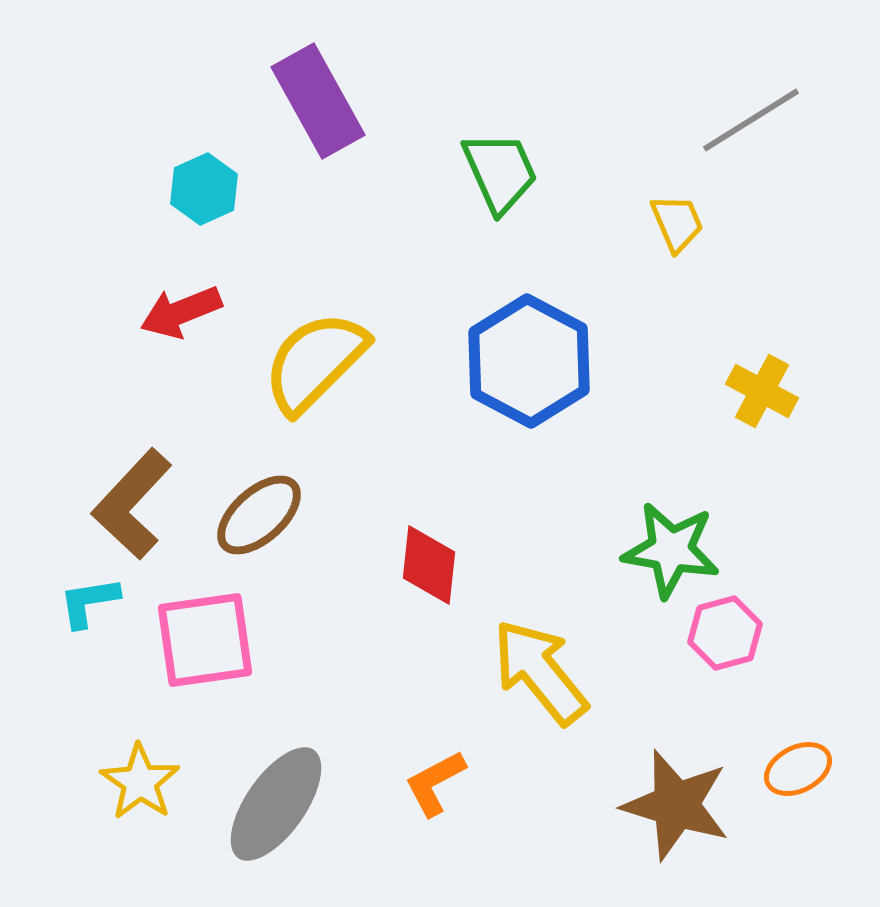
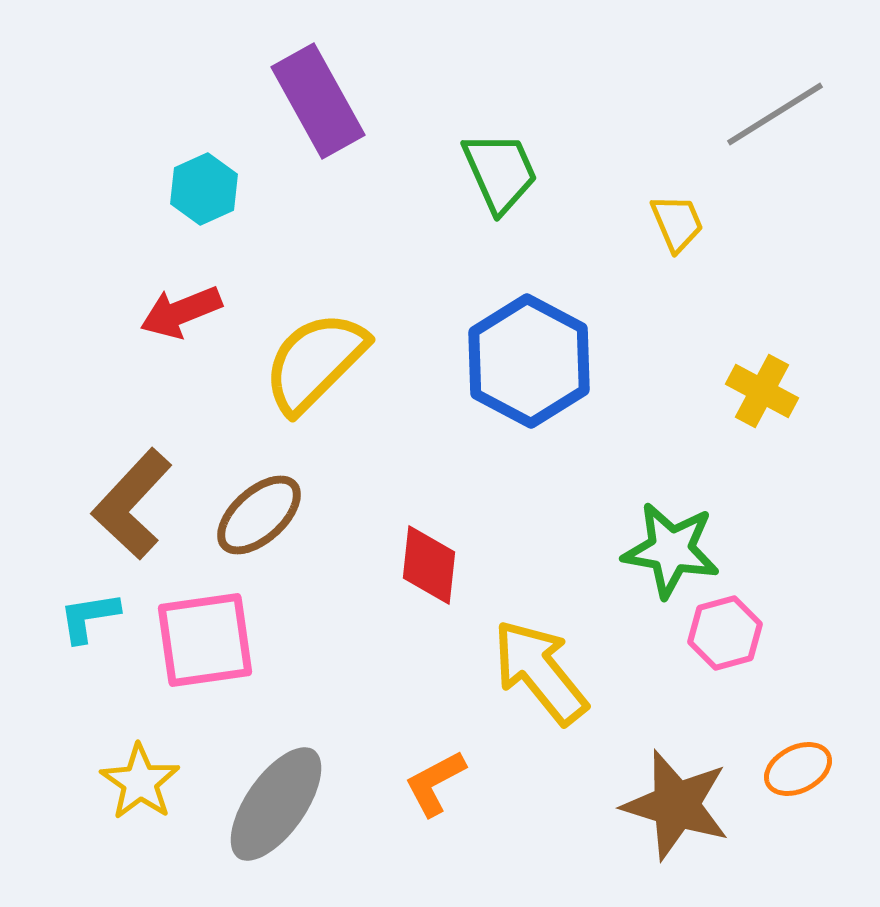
gray line: moved 24 px right, 6 px up
cyan L-shape: moved 15 px down
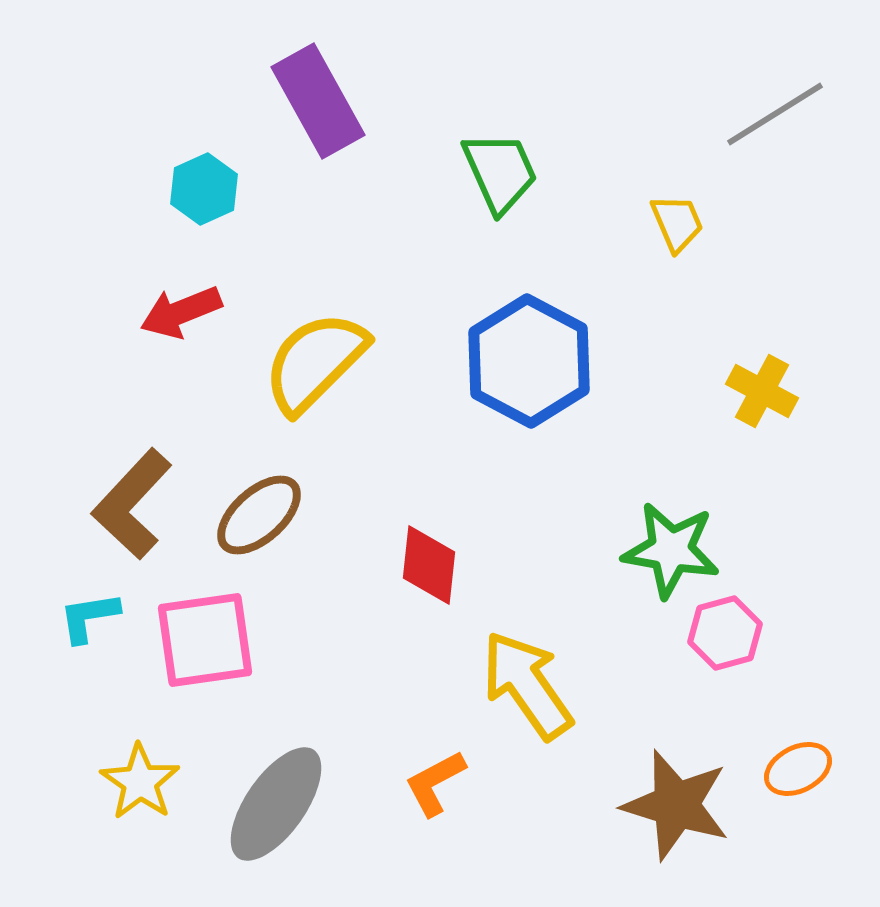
yellow arrow: moved 13 px left, 13 px down; rotated 4 degrees clockwise
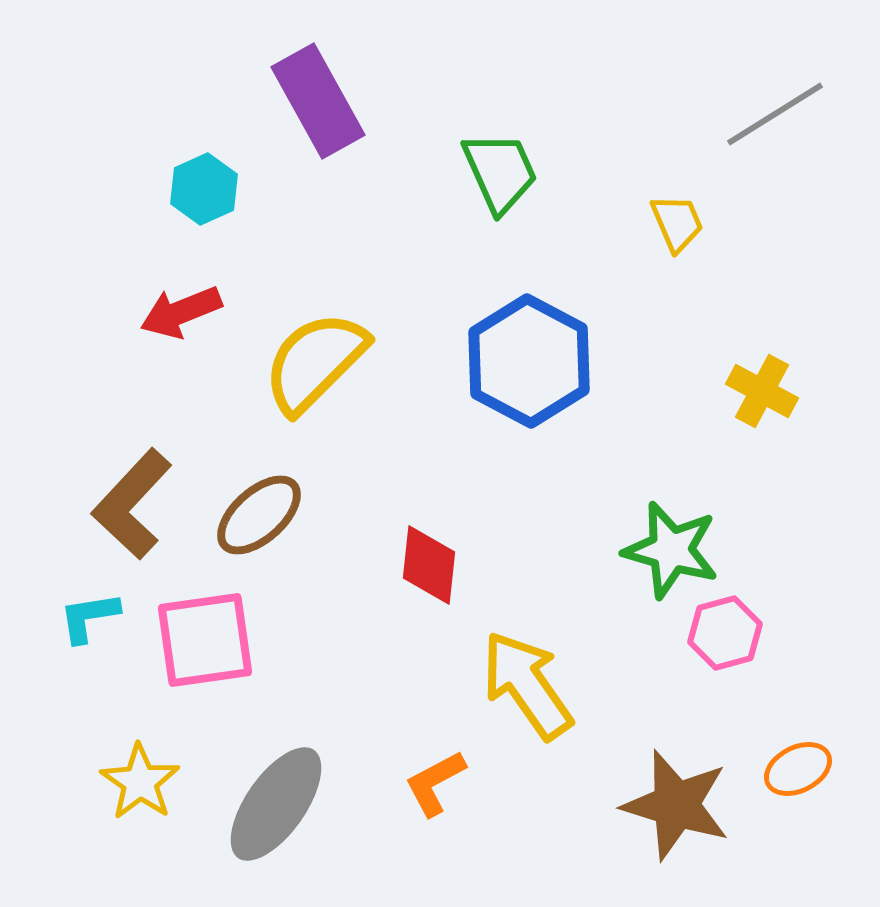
green star: rotated 6 degrees clockwise
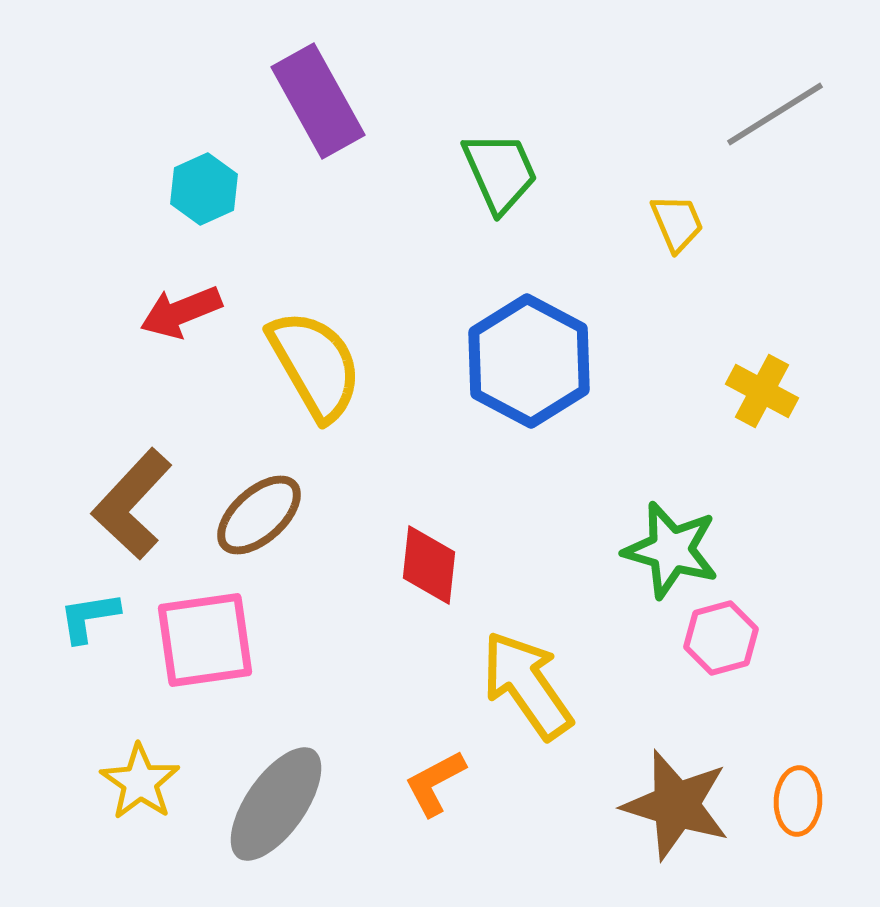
yellow semicircle: moved 3 px down; rotated 105 degrees clockwise
pink hexagon: moved 4 px left, 5 px down
orange ellipse: moved 32 px down; rotated 60 degrees counterclockwise
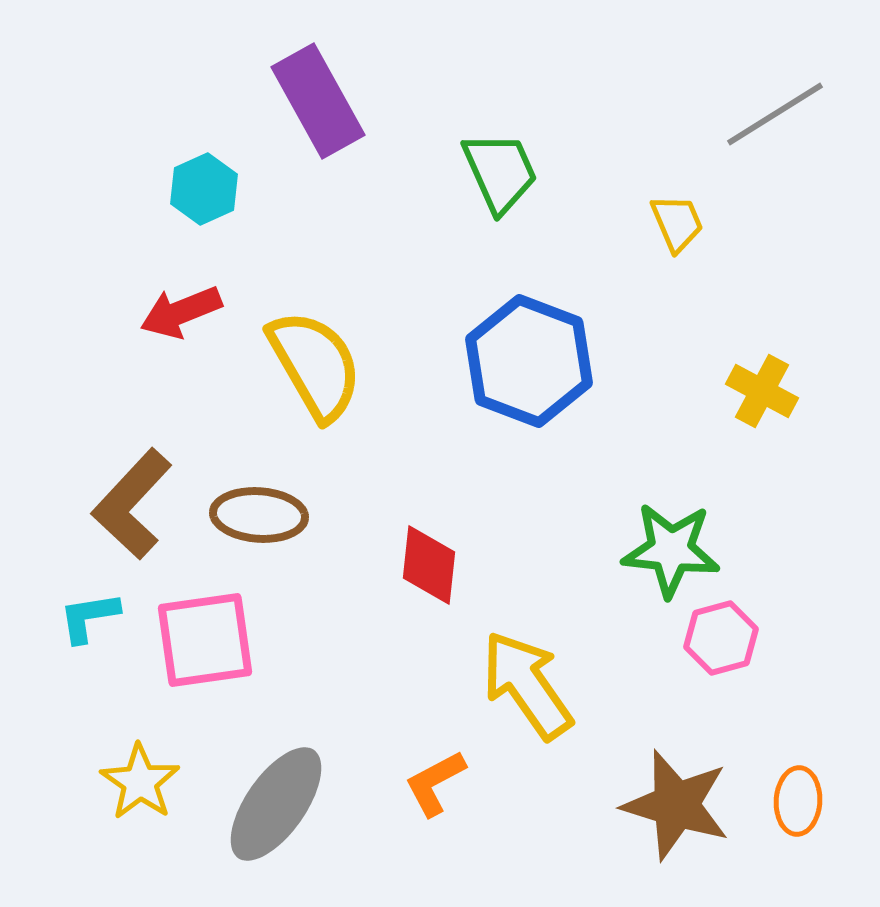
blue hexagon: rotated 7 degrees counterclockwise
brown ellipse: rotated 46 degrees clockwise
green star: rotated 10 degrees counterclockwise
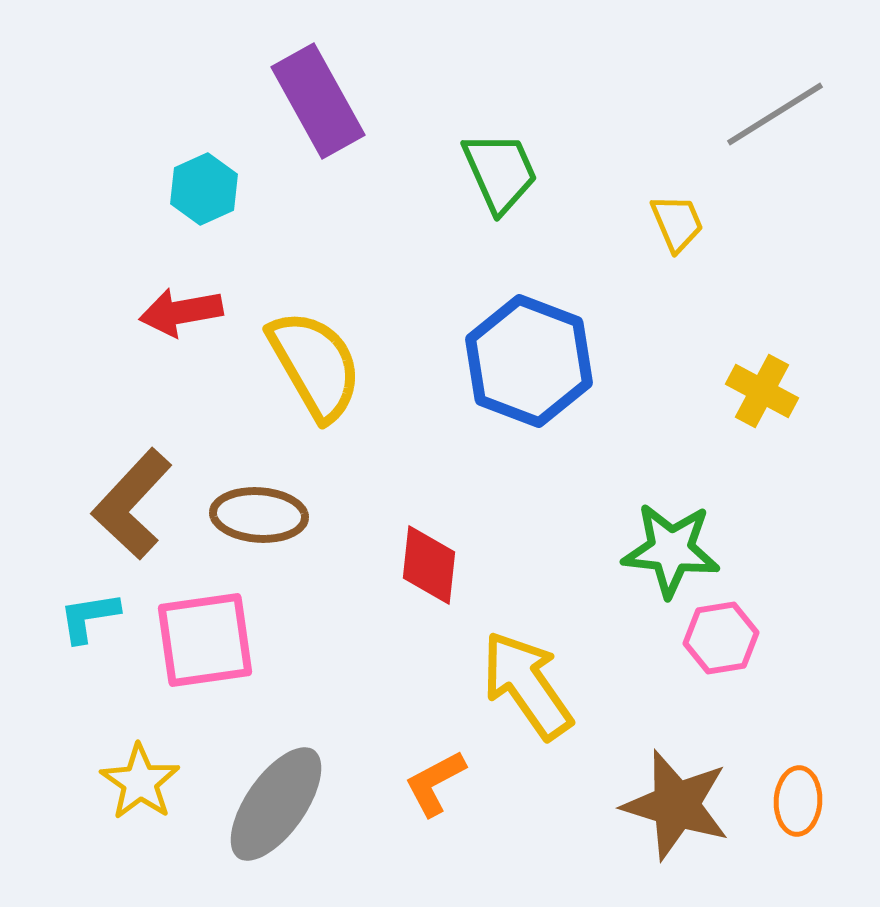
red arrow: rotated 12 degrees clockwise
pink hexagon: rotated 6 degrees clockwise
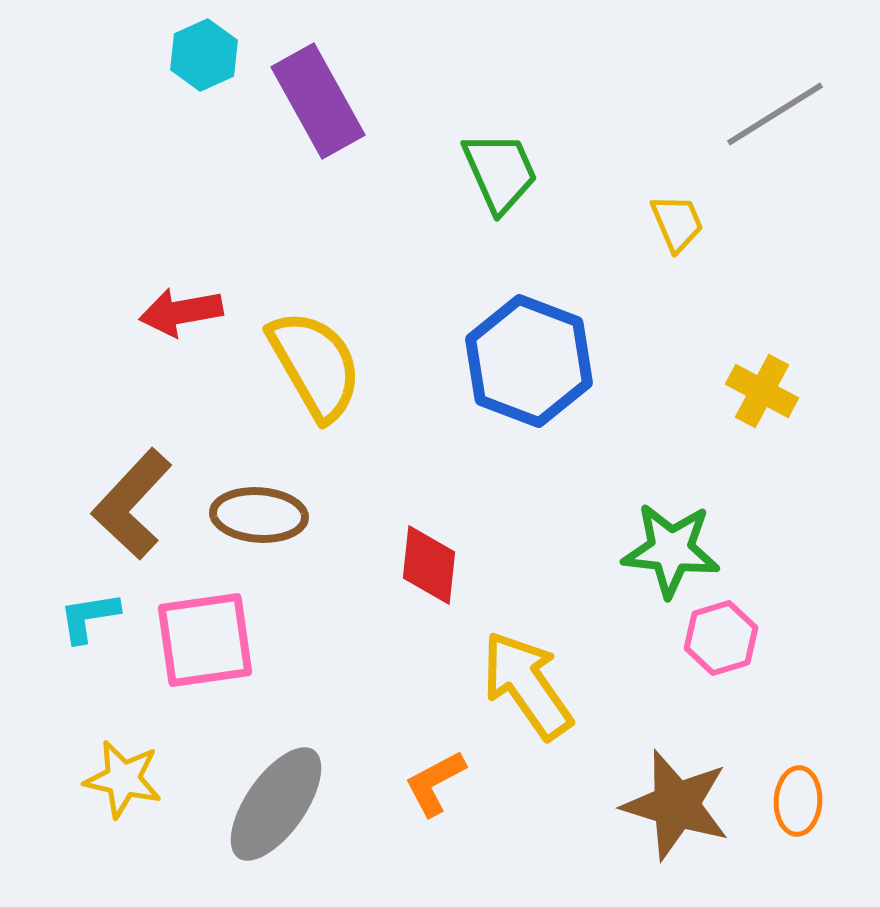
cyan hexagon: moved 134 px up
pink hexagon: rotated 8 degrees counterclockwise
yellow star: moved 17 px left, 3 px up; rotated 22 degrees counterclockwise
